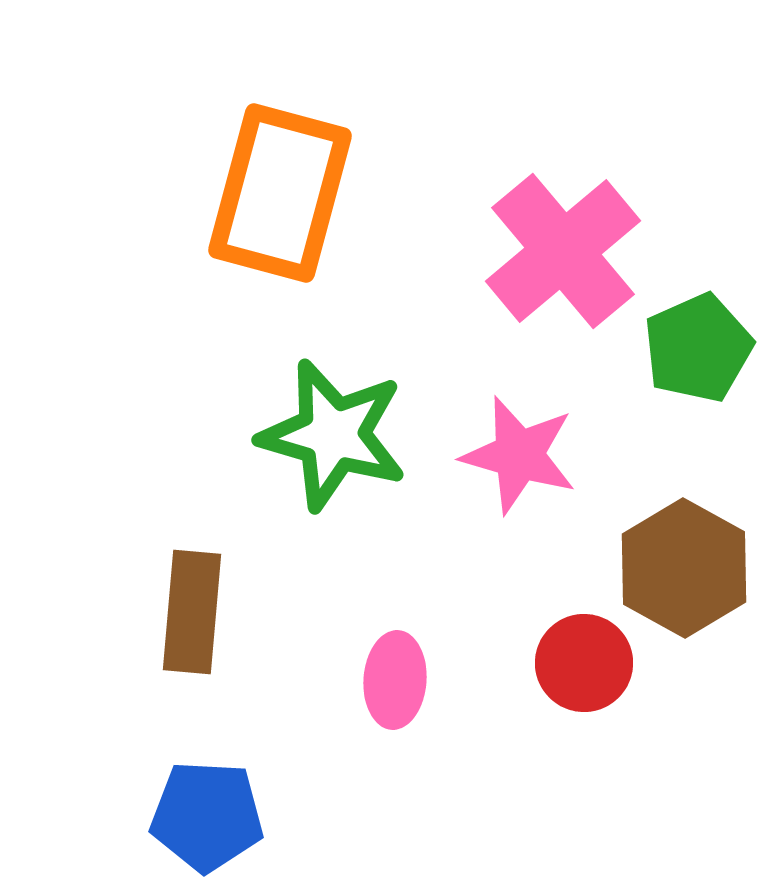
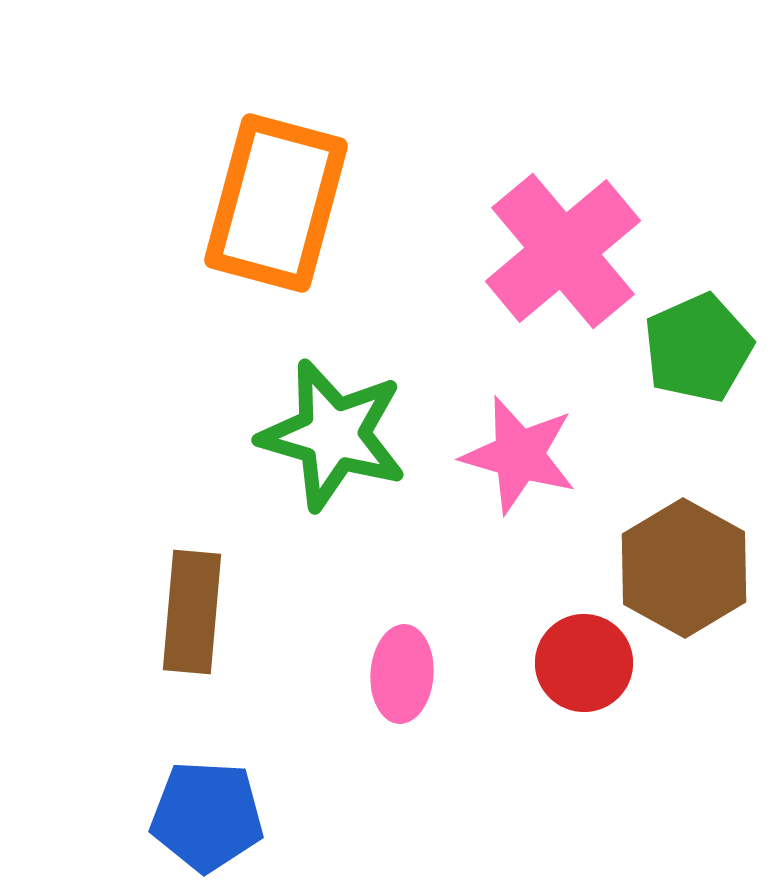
orange rectangle: moved 4 px left, 10 px down
pink ellipse: moved 7 px right, 6 px up
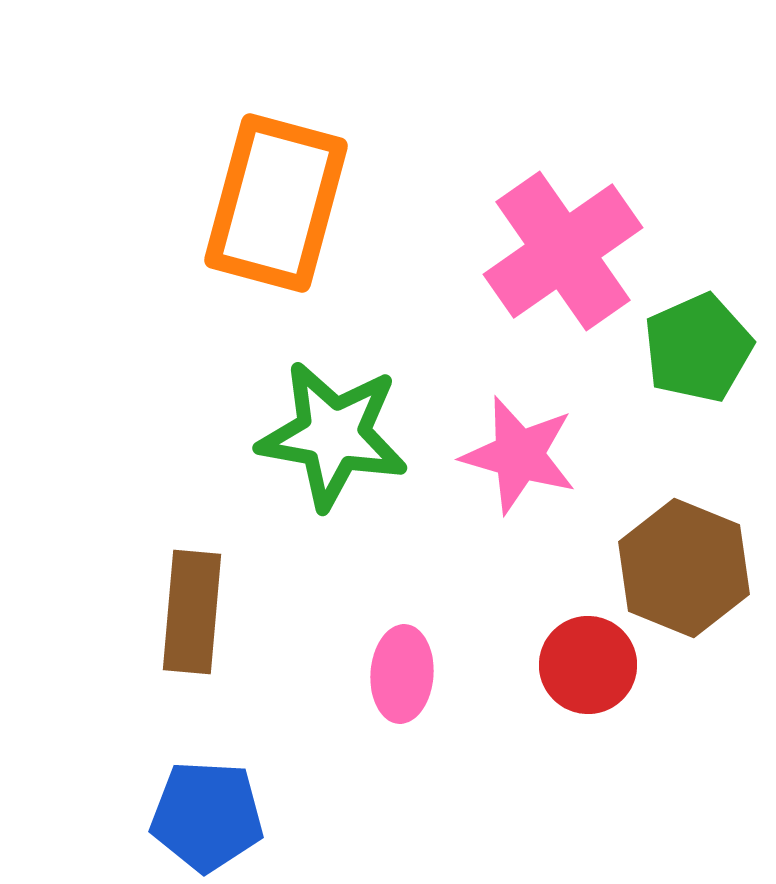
pink cross: rotated 5 degrees clockwise
green star: rotated 6 degrees counterclockwise
brown hexagon: rotated 7 degrees counterclockwise
red circle: moved 4 px right, 2 px down
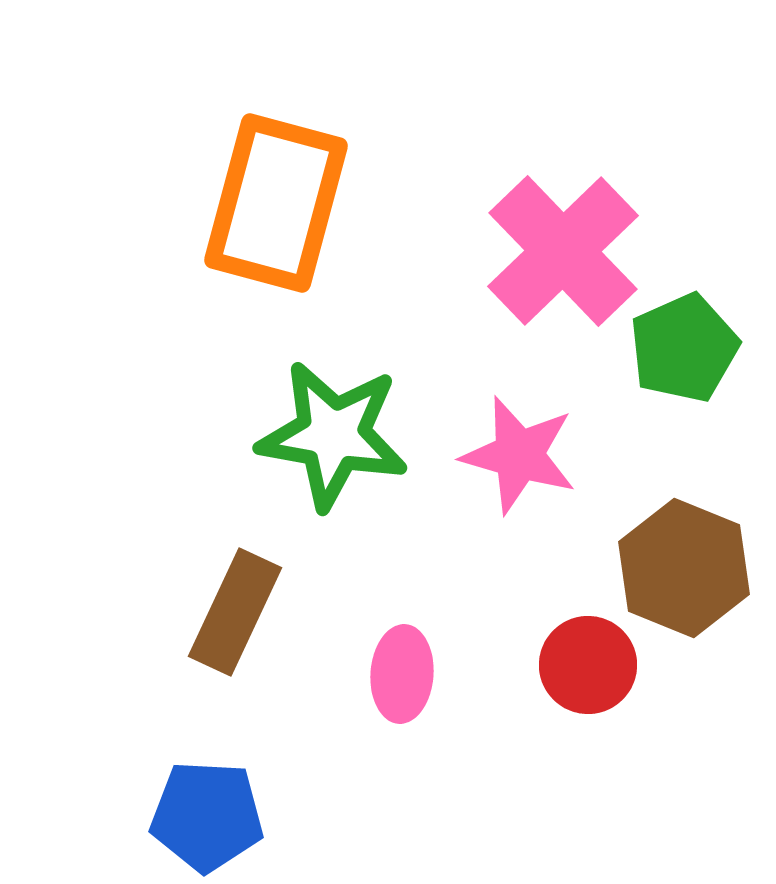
pink cross: rotated 9 degrees counterclockwise
green pentagon: moved 14 px left
brown rectangle: moved 43 px right; rotated 20 degrees clockwise
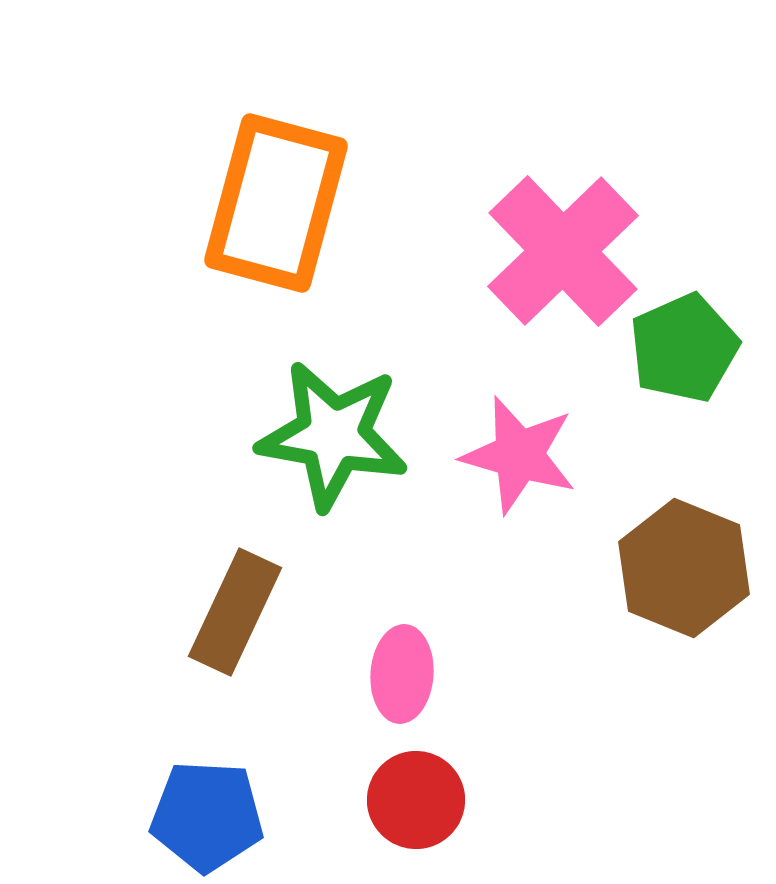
red circle: moved 172 px left, 135 px down
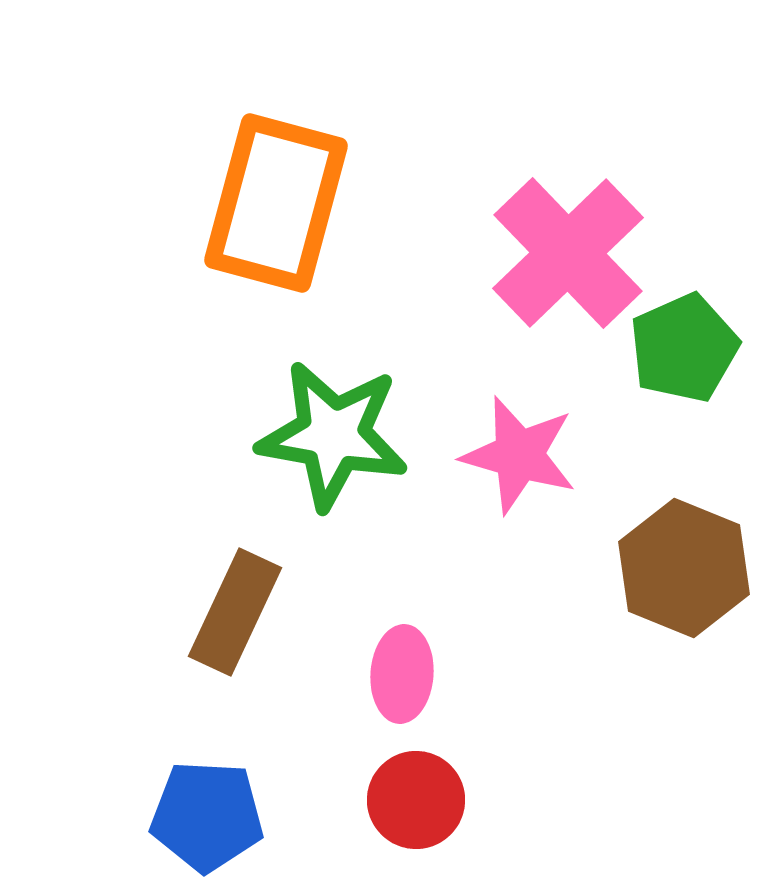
pink cross: moved 5 px right, 2 px down
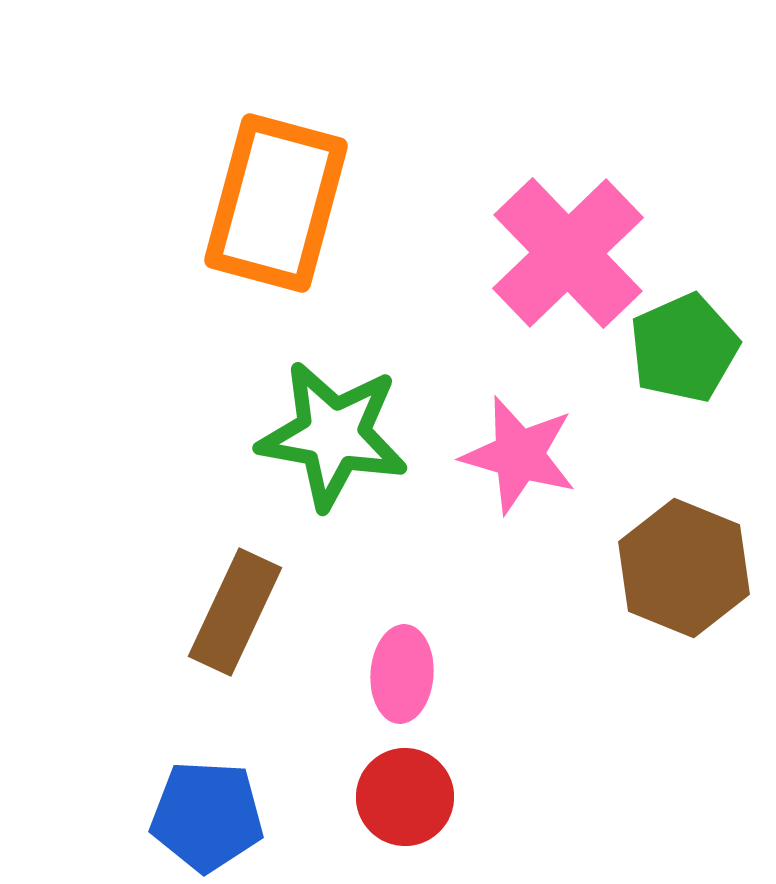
red circle: moved 11 px left, 3 px up
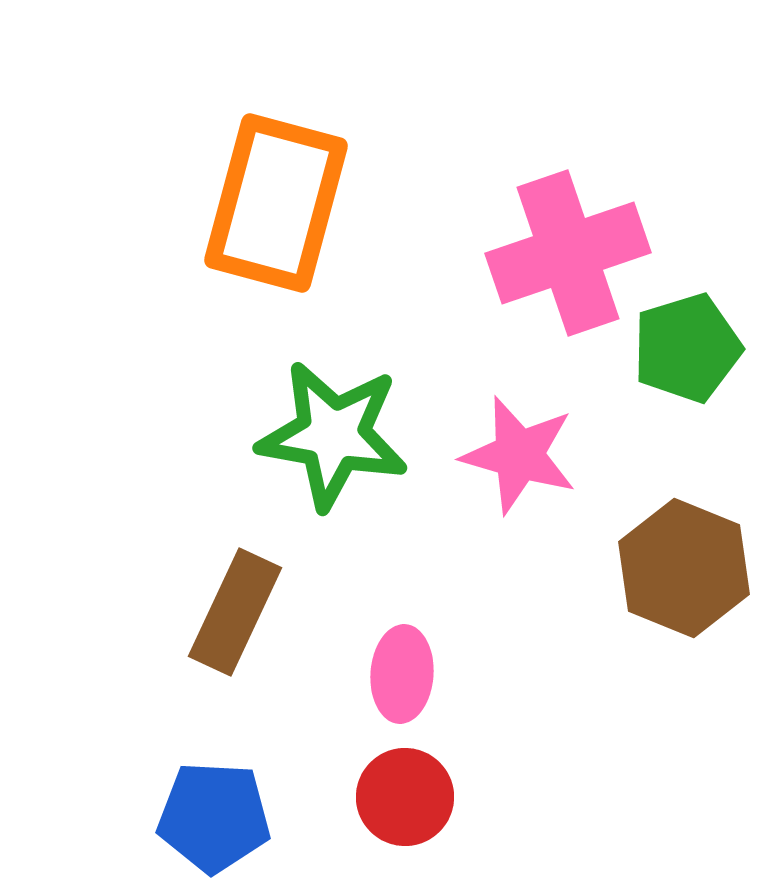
pink cross: rotated 25 degrees clockwise
green pentagon: moved 3 px right; rotated 7 degrees clockwise
blue pentagon: moved 7 px right, 1 px down
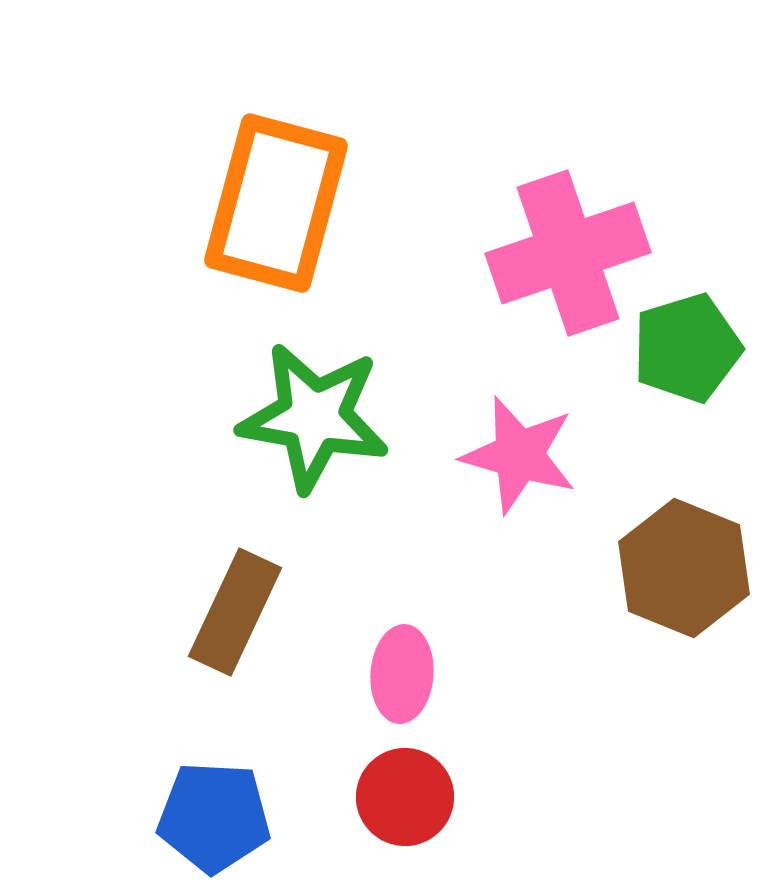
green star: moved 19 px left, 18 px up
